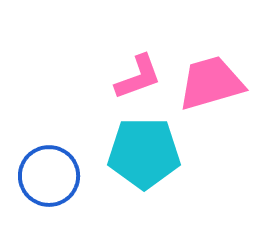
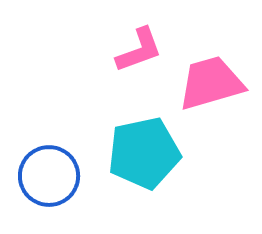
pink L-shape: moved 1 px right, 27 px up
cyan pentagon: rotated 12 degrees counterclockwise
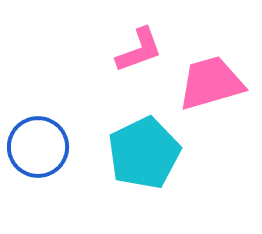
cyan pentagon: rotated 14 degrees counterclockwise
blue circle: moved 11 px left, 29 px up
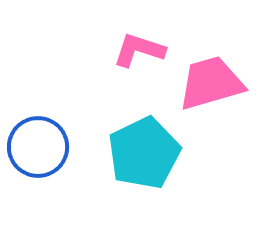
pink L-shape: rotated 142 degrees counterclockwise
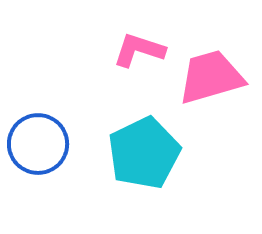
pink trapezoid: moved 6 px up
blue circle: moved 3 px up
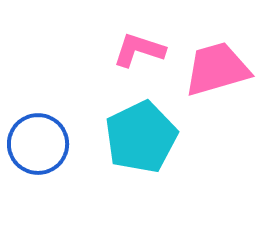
pink trapezoid: moved 6 px right, 8 px up
cyan pentagon: moved 3 px left, 16 px up
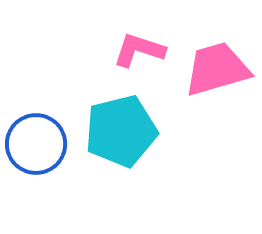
cyan pentagon: moved 20 px left, 6 px up; rotated 12 degrees clockwise
blue circle: moved 2 px left
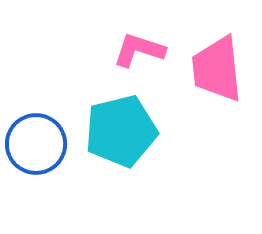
pink trapezoid: rotated 80 degrees counterclockwise
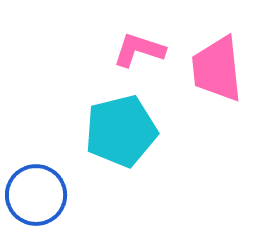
blue circle: moved 51 px down
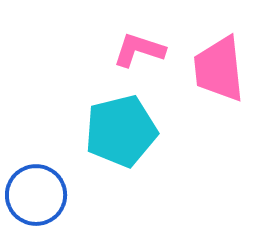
pink trapezoid: moved 2 px right
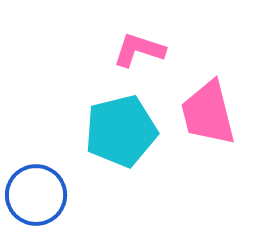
pink trapezoid: moved 11 px left, 44 px down; rotated 8 degrees counterclockwise
